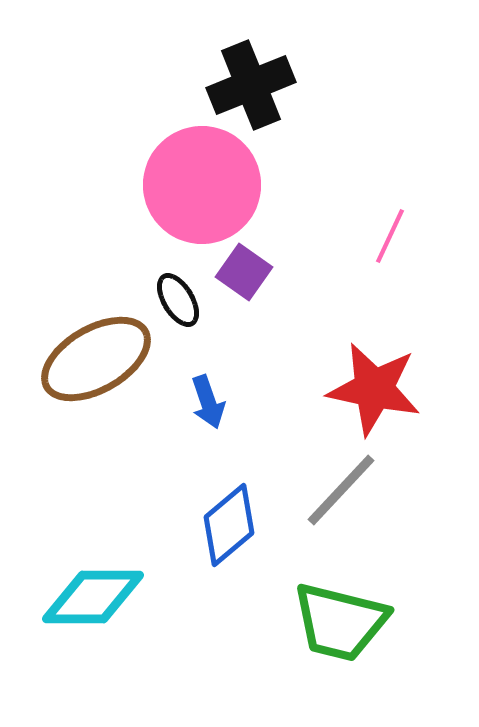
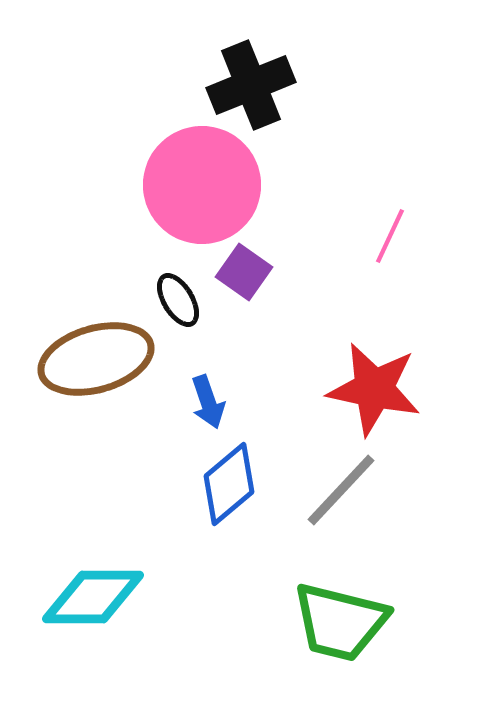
brown ellipse: rotated 14 degrees clockwise
blue diamond: moved 41 px up
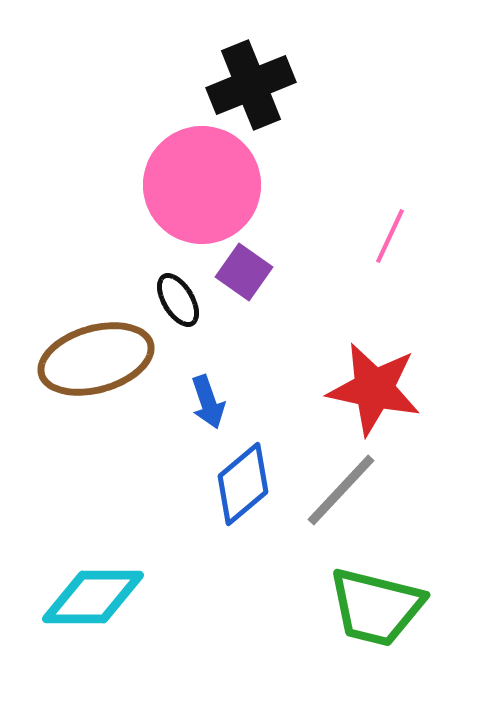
blue diamond: moved 14 px right
green trapezoid: moved 36 px right, 15 px up
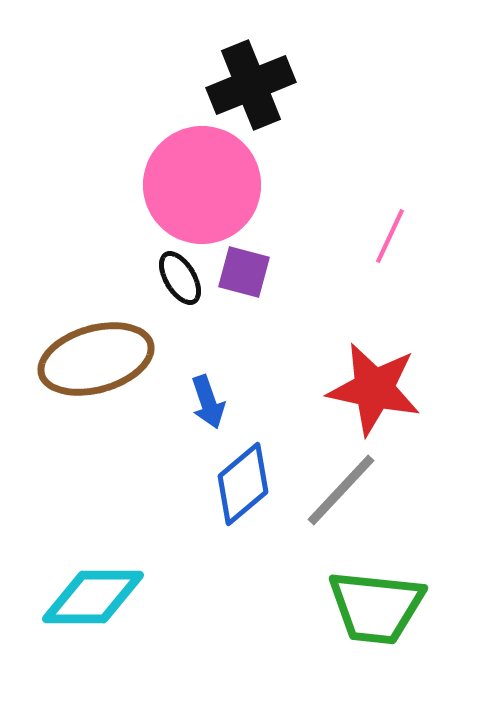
purple square: rotated 20 degrees counterclockwise
black ellipse: moved 2 px right, 22 px up
green trapezoid: rotated 8 degrees counterclockwise
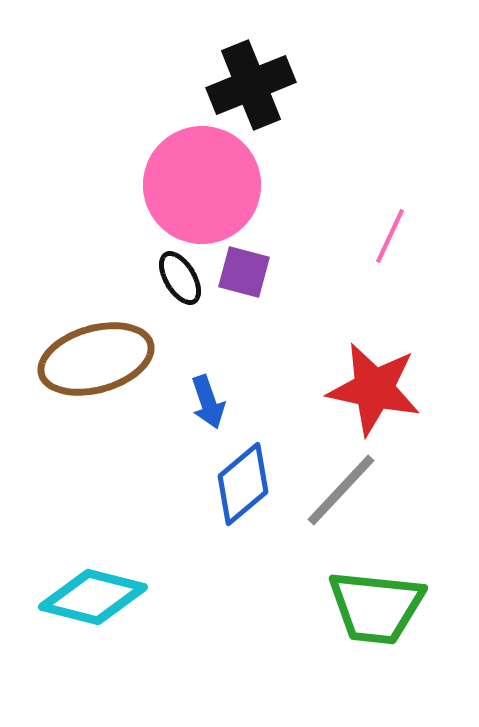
cyan diamond: rotated 14 degrees clockwise
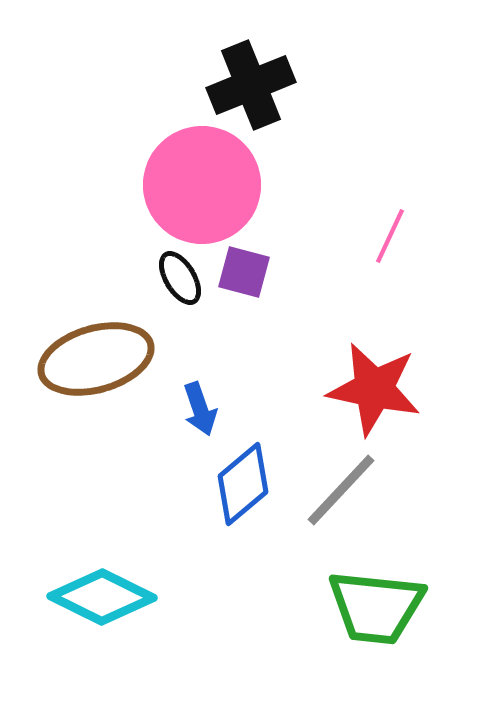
blue arrow: moved 8 px left, 7 px down
cyan diamond: moved 9 px right; rotated 12 degrees clockwise
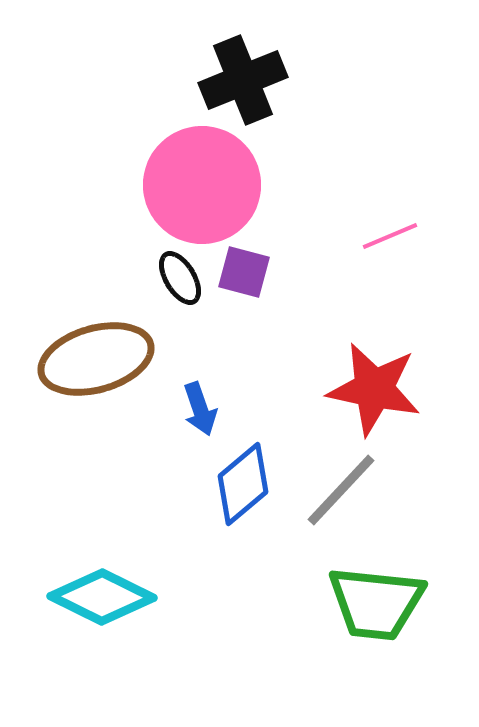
black cross: moved 8 px left, 5 px up
pink line: rotated 42 degrees clockwise
green trapezoid: moved 4 px up
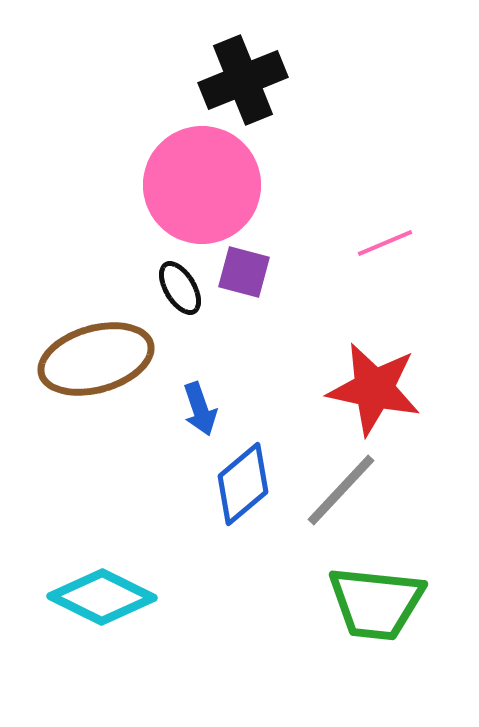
pink line: moved 5 px left, 7 px down
black ellipse: moved 10 px down
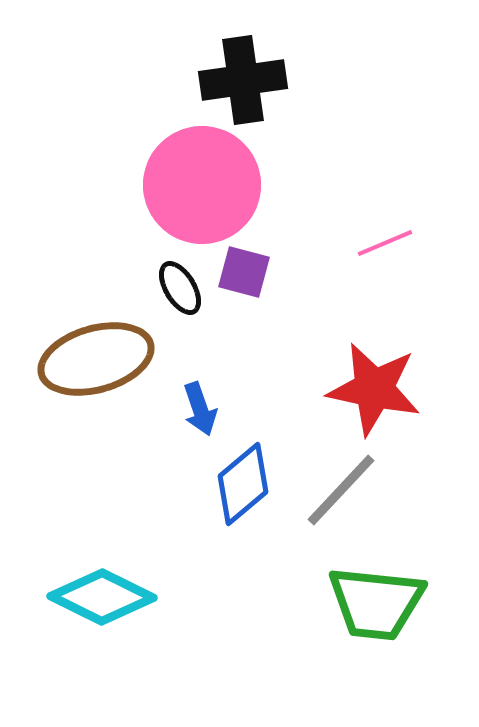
black cross: rotated 14 degrees clockwise
